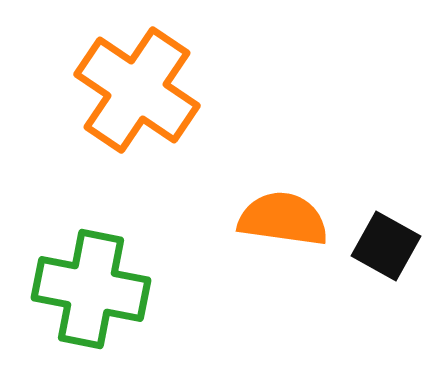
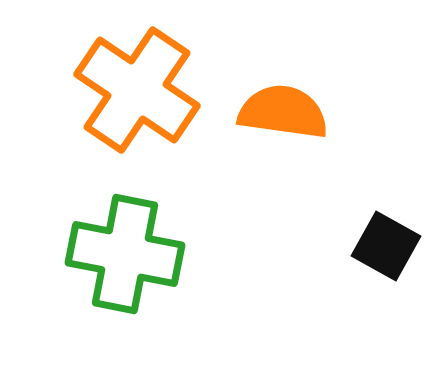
orange semicircle: moved 107 px up
green cross: moved 34 px right, 35 px up
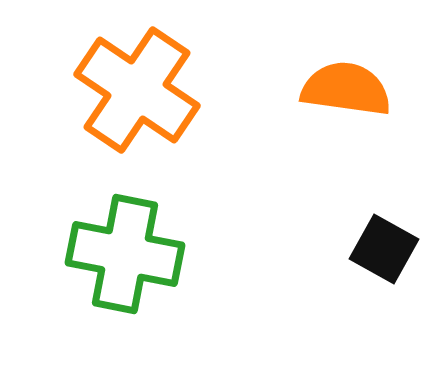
orange semicircle: moved 63 px right, 23 px up
black square: moved 2 px left, 3 px down
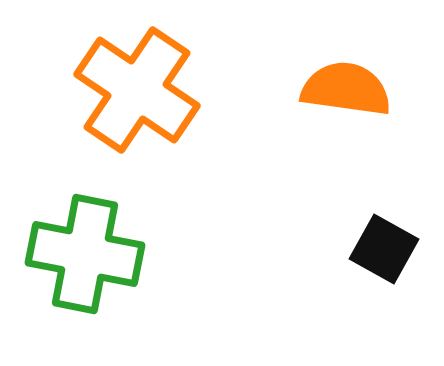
green cross: moved 40 px left
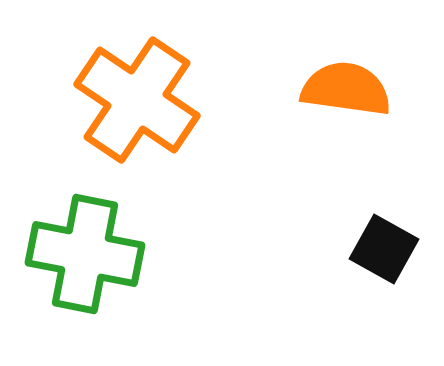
orange cross: moved 10 px down
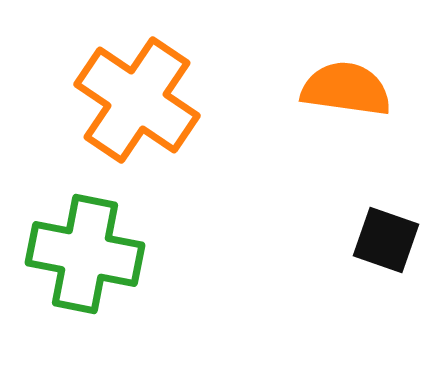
black square: moved 2 px right, 9 px up; rotated 10 degrees counterclockwise
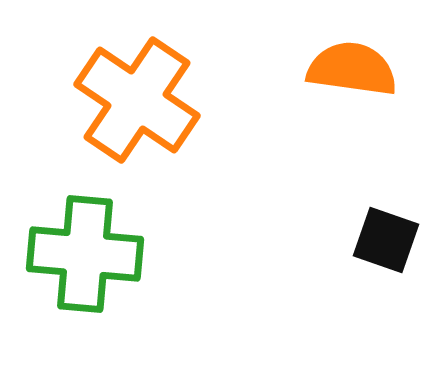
orange semicircle: moved 6 px right, 20 px up
green cross: rotated 6 degrees counterclockwise
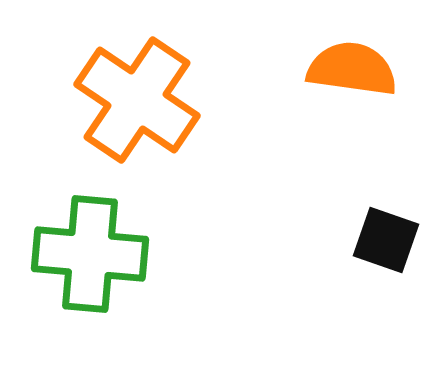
green cross: moved 5 px right
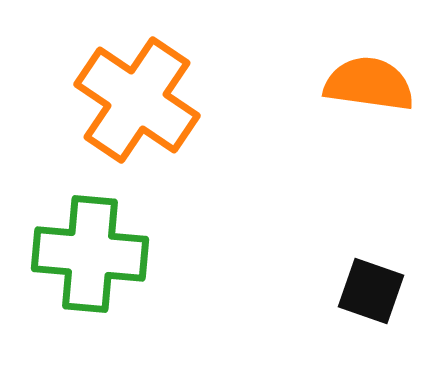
orange semicircle: moved 17 px right, 15 px down
black square: moved 15 px left, 51 px down
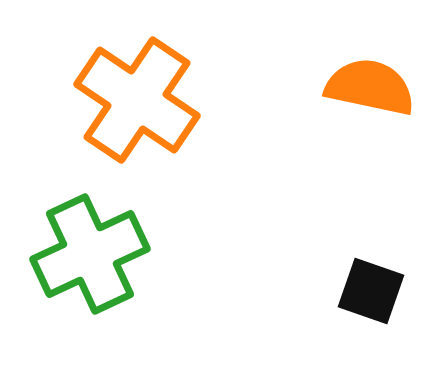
orange semicircle: moved 1 px right, 3 px down; rotated 4 degrees clockwise
green cross: rotated 30 degrees counterclockwise
